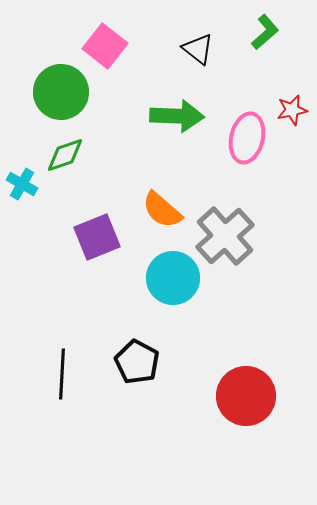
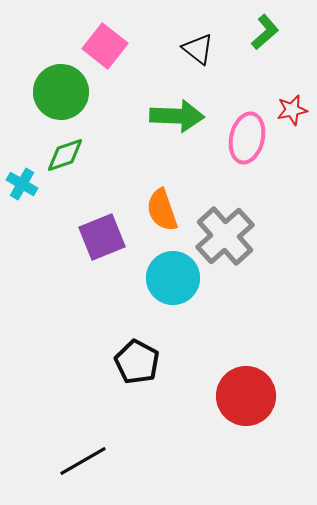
orange semicircle: rotated 30 degrees clockwise
purple square: moved 5 px right
black line: moved 21 px right, 87 px down; rotated 57 degrees clockwise
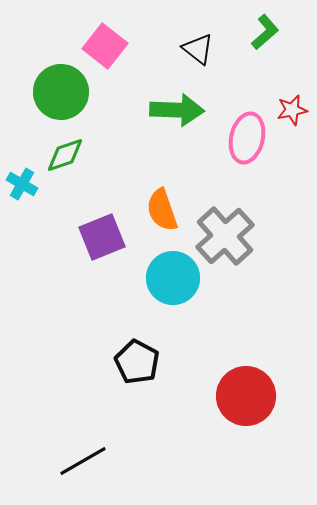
green arrow: moved 6 px up
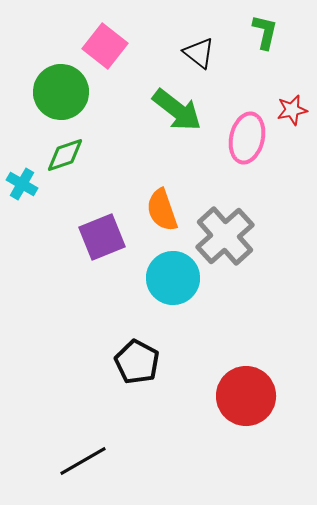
green L-shape: rotated 36 degrees counterclockwise
black triangle: moved 1 px right, 4 px down
green arrow: rotated 36 degrees clockwise
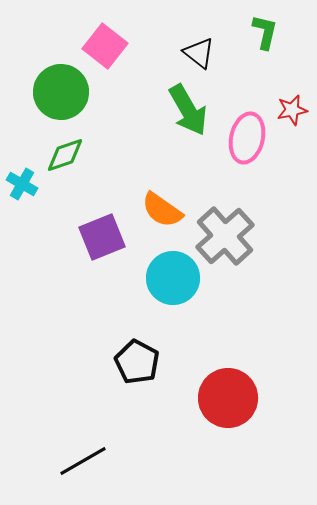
green arrow: moved 11 px right; rotated 22 degrees clockwise
orange semicircle: rotated 36 degrees counterclockwise
red circle: moved 18 px left, 2 px down
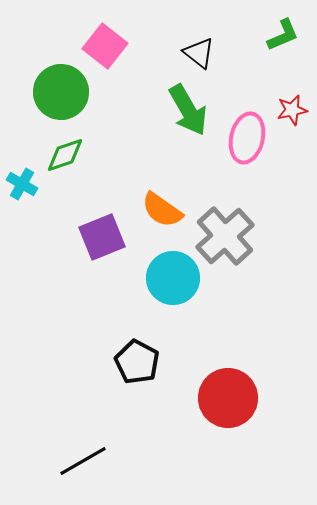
green L-shape: moved 18 px right, 3 px down; rotated 54 degrees clockwise
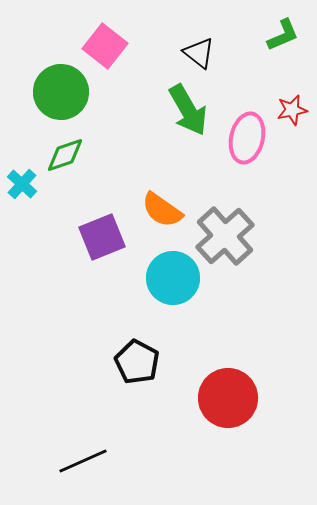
cyan cross: rotated 12 degrees clockwise
black line: rotated 6 degrees clockwise
